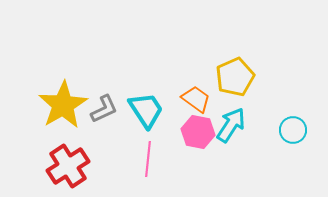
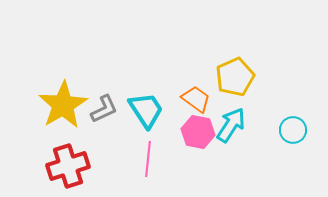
red cross: rotated 15 degrees clockwise
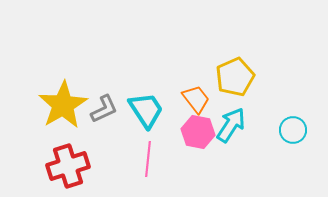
orange trapezoid: rotated 16 degrees clockwise
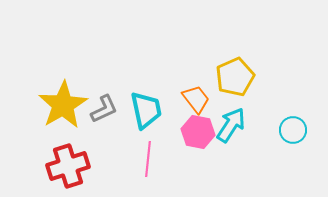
cyan trapezoid: rotated 21 degrees clockwise
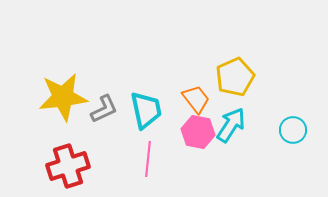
yellow star: moved 8 px up; rotated 24 degrees clockwise
